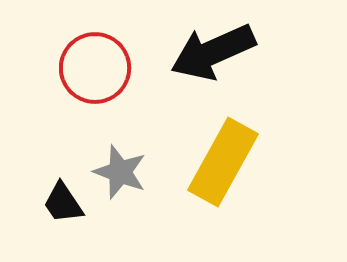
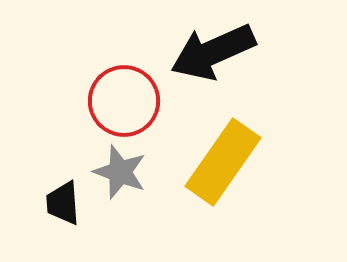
red circle: moved 29 px right, 33 px down
yellow rectangle: rotated 6 degrees clockwise
black trapezoid: rotated 30 degrees clockwise
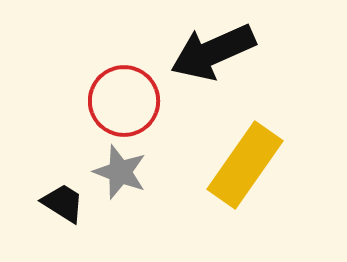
yellow rectangle: moved 22 px right, 3 px down
black trapezoid: rotated 126 degrees clockwise
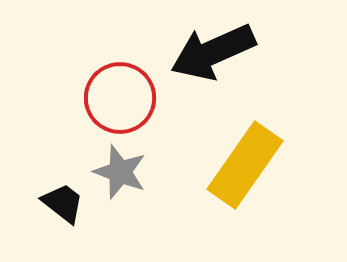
red circle: moved 4 px left, 3 px up
black trapezoid: rotated 6 degrees clockwise
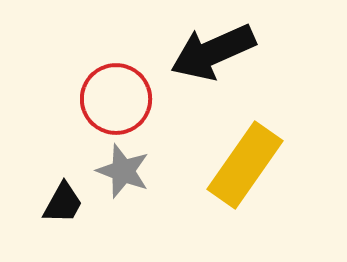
red circle: moved 4 px left, 1 px down
gray star: moved 3 px right, 1 px up
black trapezoid: rotated 81 degrees clockwise
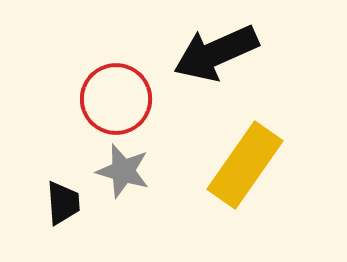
black arrow: moved 3 px right, 1 px down
gray star: rotated 4 degrees counterclockwise
black trapezoid: rotated 33 degrees counterclockwise
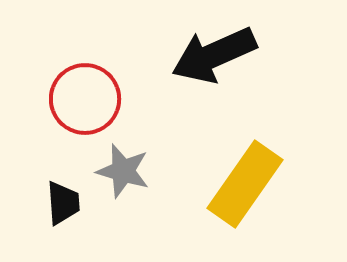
black arrow: moved 2 px left, 2 px down
red circle: moved 31 px left
yellow rectangle: moved 19 px down
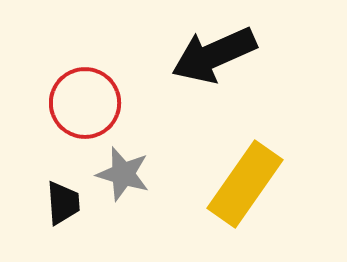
red circle: moved 4 px down
gray star: moved 3 px down
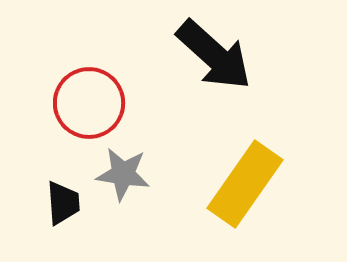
black arrow: rotated 114 degrees counterclockwise
red circle: moved 4 px right
gray star: rotated 8 degrees counterclockwise
